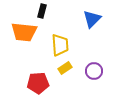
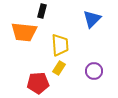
yellow rectangle: moved 6 px left; rotated 24 degrees counterclockwise
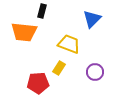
yellow trapezoid: moved 9 px right, 1 px up; rotated 65 degrees counterclockwise
purple circle: moved 1 px right, 1 px down
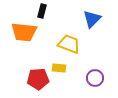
yellow rectangle: rotated 64 degrees clockwise
purple circle: moved 6 px down
red pentagon: moved 4 px up
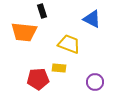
black rectangle: rotated 32 degrees counterclockwise
blue triangle: rotated 48 degrees counterclockwise
purple circle: moved 4 px down
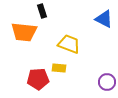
blue triangle: moved 12 px right
purple circle: moved 12 px right
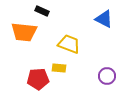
black rectangle: rotated 48 degrees counterclockwise
purple circle: moved 6 px up
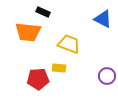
black rectangle: moved 1 px right, 1 px down
blue triangle: moved 1 px left
orange trapezoid: moved 4 px right
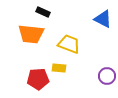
orange trapezoid: moved 3 px right, 2 px down
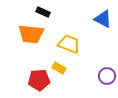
yellow rectangle: rotated 24 degrees clockwise
red pentagon: moved 1 px right, 1 px down
